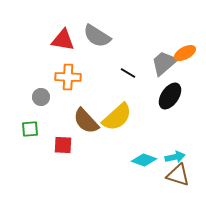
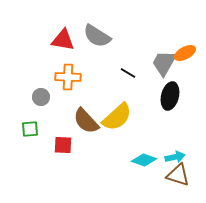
gray trapezoid: rotated 20 degrees counterclockwise
black ellipse: rotated 20 degrees counterclockwise
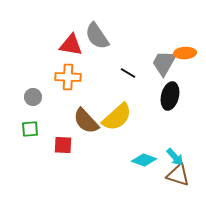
gray semicircle: rotated 24 degrees clockwise
red triangle: moved 8 px right, 5 px down
orange ellipse: rotated 25 degrees clockwise
gray circle: moved 8 px left
cyan arrow: rotated 60 degrees clockwise
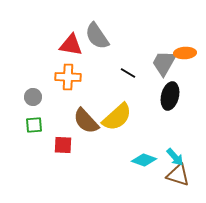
green square: moved 4 px right, 4 px up
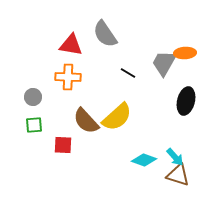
gray semicircle: moved 8 px right, 2 px up
black ellipse: moved 16 px right, 5 px down
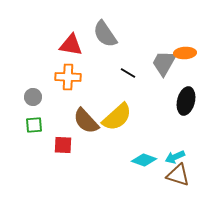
cyan arrow: rotated 108 degrees clockwise
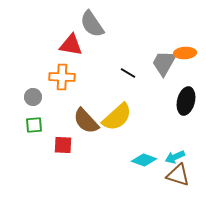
gray semicircle: moved 13 px left, 10 px up
orange cross: moved 6 px left
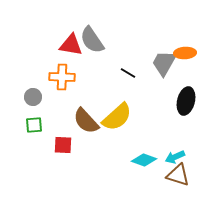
gray semicircle: moved 16 px down
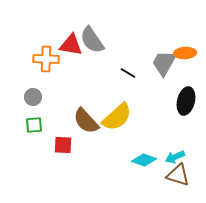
orange cross: moved 16 px left, 18 px up
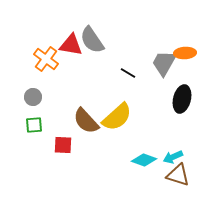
orange cross: rotated 35 degrees clockwise
black ellipse: moved 4 px left, 2 px up
cyan arrow: moved 2 px left
